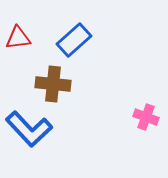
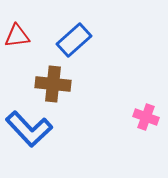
red triangle: moved 1 px left, 2 px up
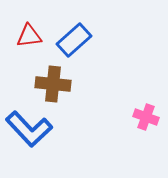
red triangle: moved 12 px right
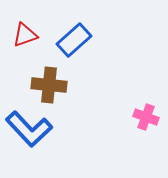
red triangle: moved 4 px left, 1 px up; rotated 12 degrees counterclockwise
brown cross: moved 4 px left, 1 px down
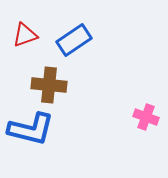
blue rectangle: rotated 8 degrees clockwise
blue L-shape: moved 2 px right; rotated 33 degrees counterclockwise
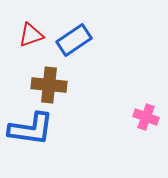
red triangle: moved 6 px right
blue L-shape: rotated 6 degrees counterclockwise
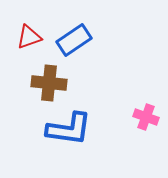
red triangle: moved 2 px left, 2 px down
brown cross: moved 2 px up
blue L-shape: moved 38 px right
